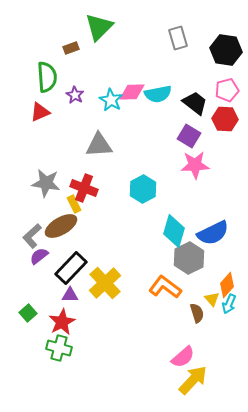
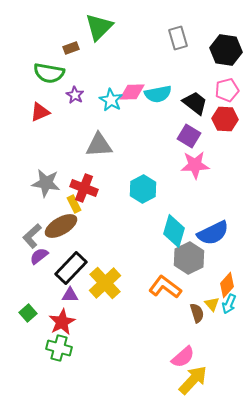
green semicircle: moved 2 px right, 4 px up; rotated 104 degrees clockwise
yellow triangle: moved 5 px down
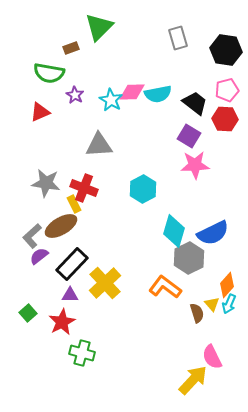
black rectangle: moved 1 px right, 4 px up
green cross: moved 23 px right, 5 px down
pink semicircle: moved 29 px right; rotated 105 degrees clockwise
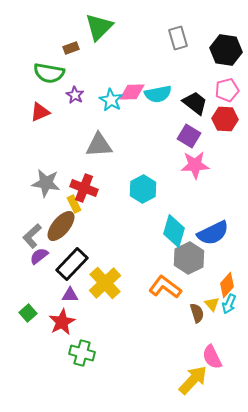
brown ellipse: rotated 20 degrees counterclockwise
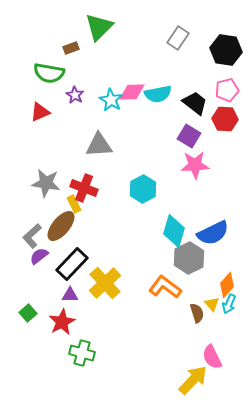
gray rectangle: rotated 50 degrees clockwise
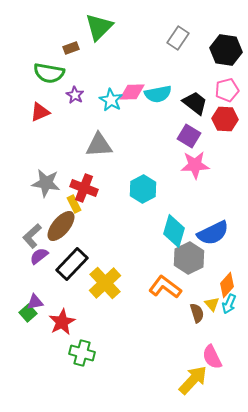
purple triangle: moved 35 px left, 7 px down; rotated 12 degrees counterclockwise
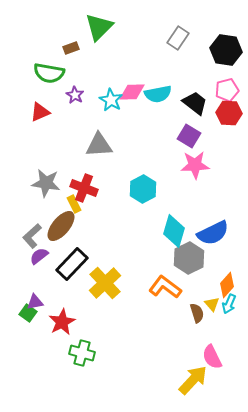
red hexagon: moved 4 px right, 6 px up
green square: rotated 12 degrees counterclockwise
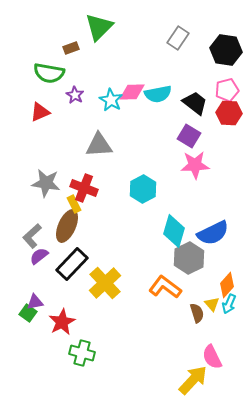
brown ellipse: moved 6 px right; rotated 16 degrees counterclockwise
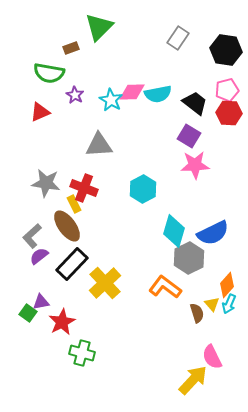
brown ellipse: rotated 60 degrees counterclockwise
purple triangle: moved 6 px right
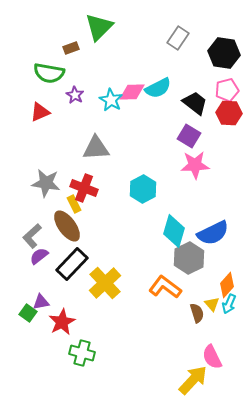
black hexagon: moved 2 px left, 3 px down
cyan semicircle: moved 6 px up; rotated 16 degrees counterclockwise
gray triangle: moved 3 px left, 3 px down
